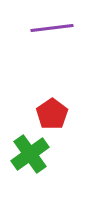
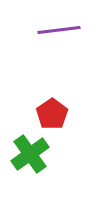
purple line: moved 7 px right, 2 px down
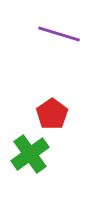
purple line: moved 4 px down; rotated 24 degrees clockwise
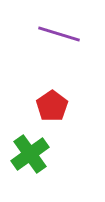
red pentagon: moved 8 px up
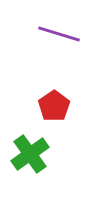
red pentagon: moved 2 px right
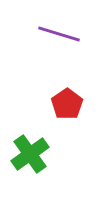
red pentagon: moved 13 px right, 2 px up
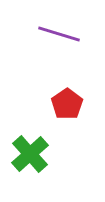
green cross: rotated 6 degrees counterclockwise
